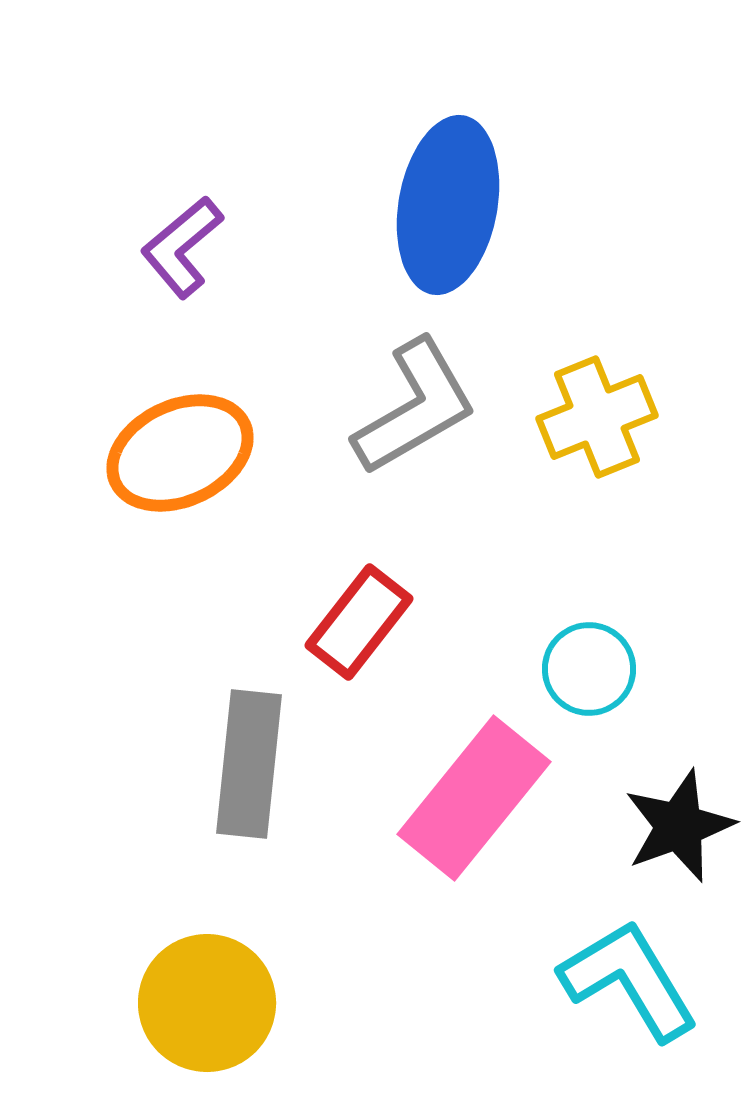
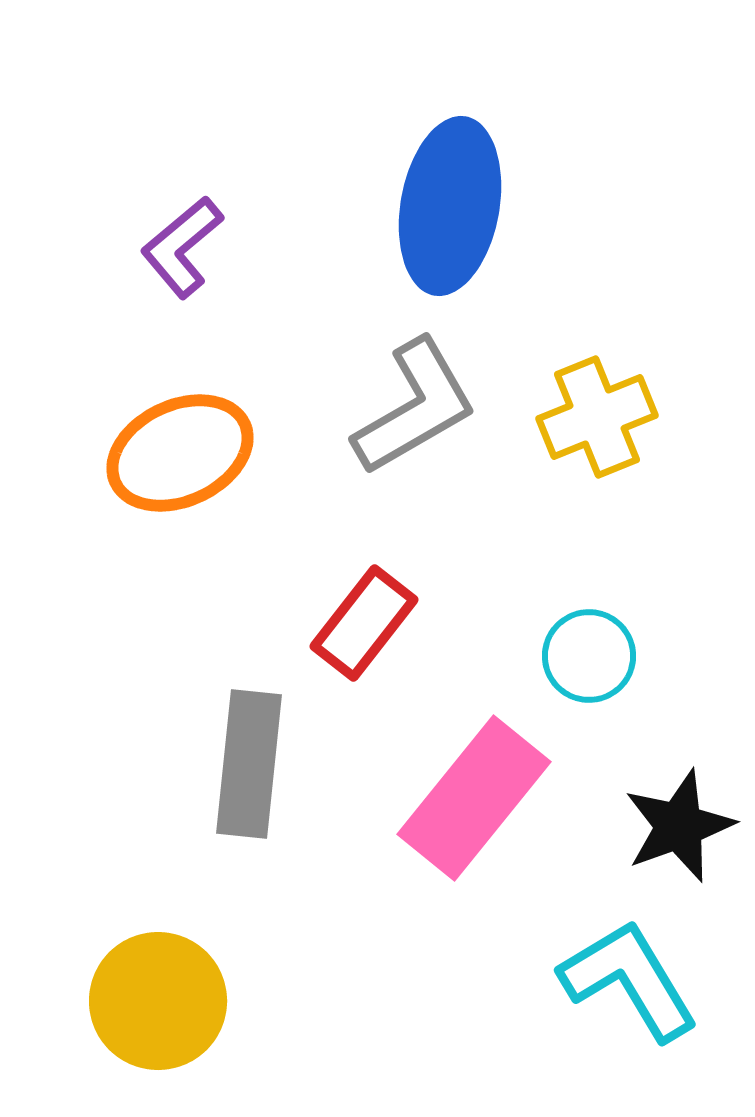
blue ellipse: moved 2 px right, 1 px down
red rectangle: moved 5 px right, 1 px down
cyan circle: moved 13 px up
yellow circle: moved 49 px left, 2 px up
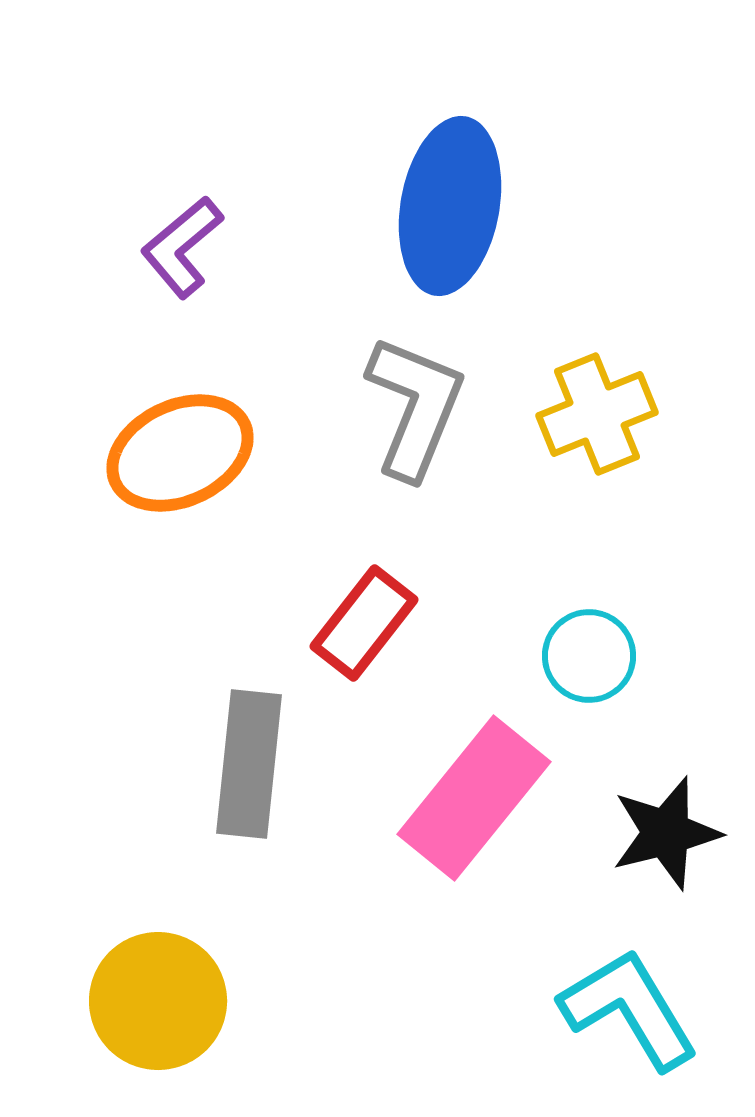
gray L-shape: rotated 38 degrees counterclockwise
yellow cross: moved 3 px up
black star: moved 13 px left, 7 px down; rotated 6 degrees clockwise
cyan L-shape: moved 29 px down
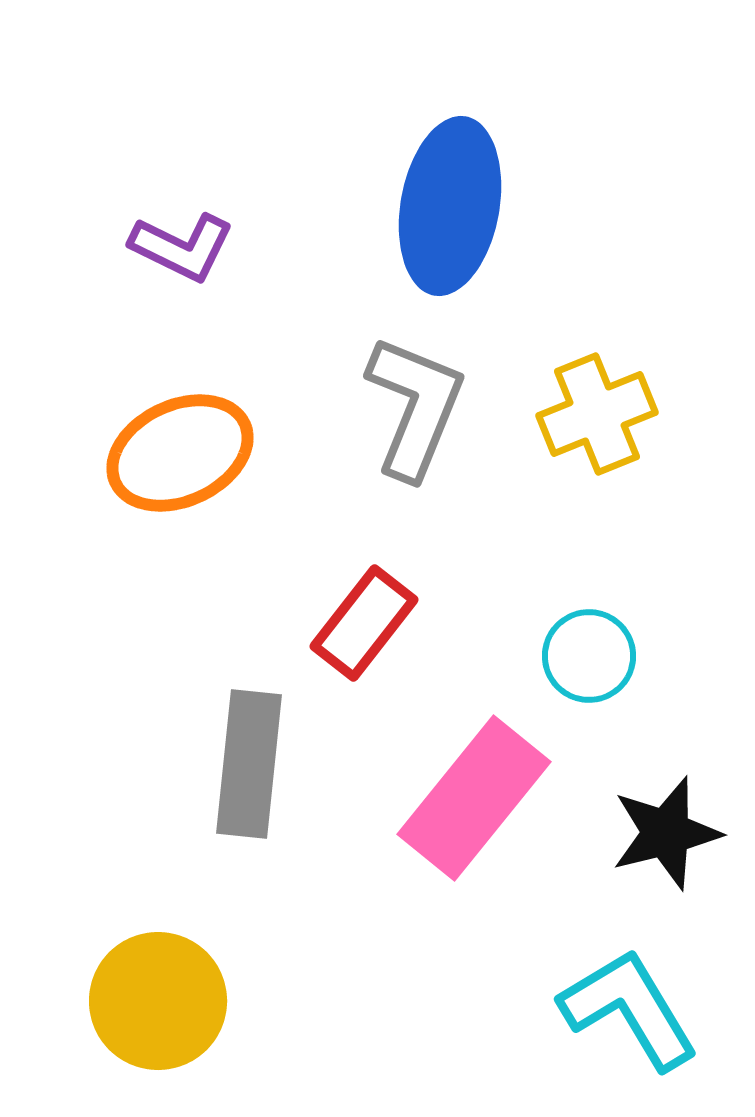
purple L-shape: rotated 114 degrees counterclockwise
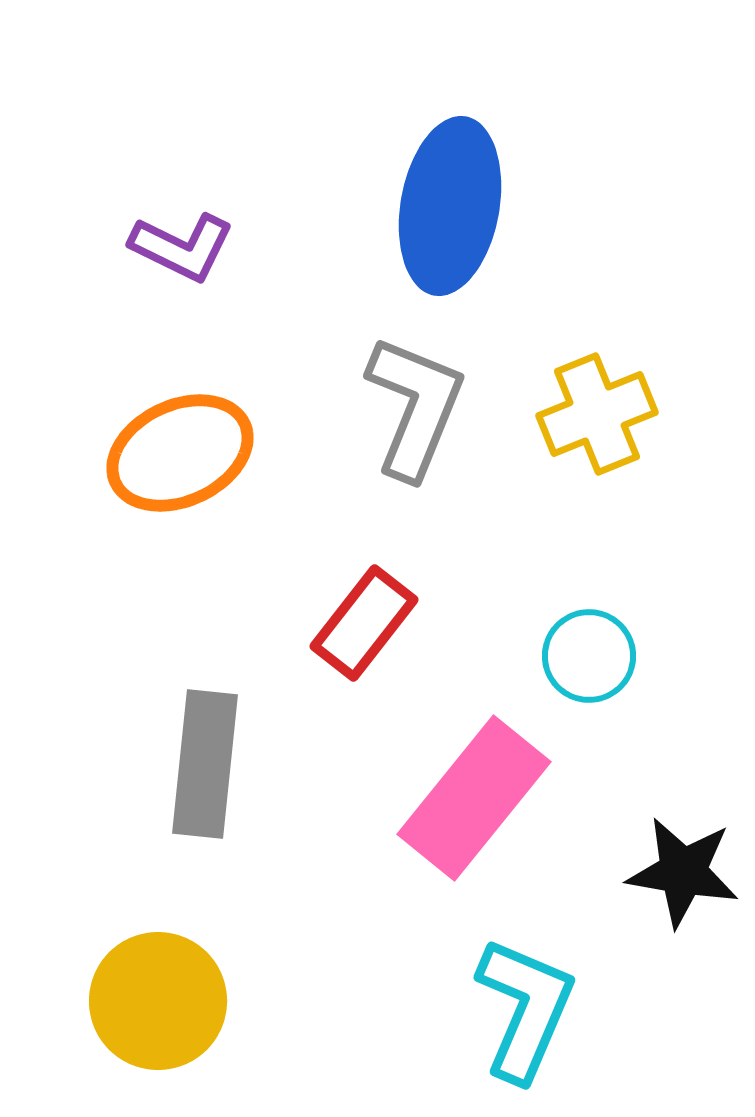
gray rectangle: moved 44 px left
black star: moved 17 px right, 39 px down; rotated 24 degrees clockwise
cyan L-shape: moved 104 px left; rotated 54 degrees clockwise
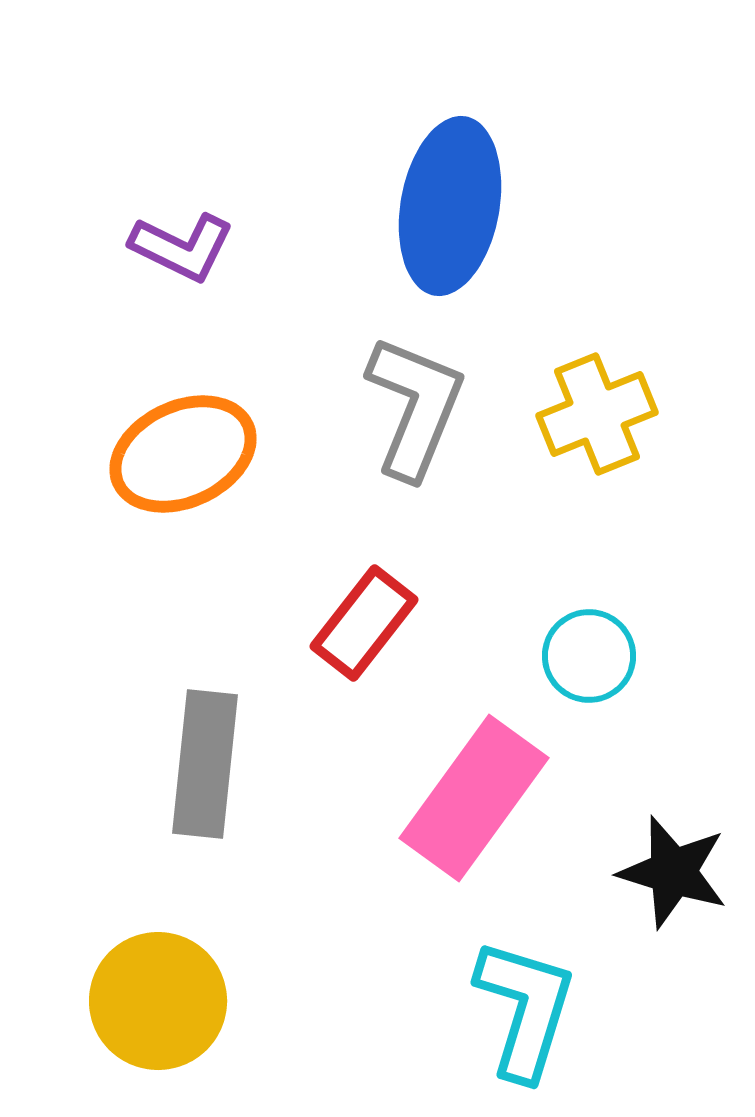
orange ellipse: moved 3 px right, 1 px down
pink rectangle: rotated 3 degrees counterclockwise
black star: moved 10 px left; rotated 7 degrees clockwise
cyan L-shape: rotated 6 degrees counterclockwise
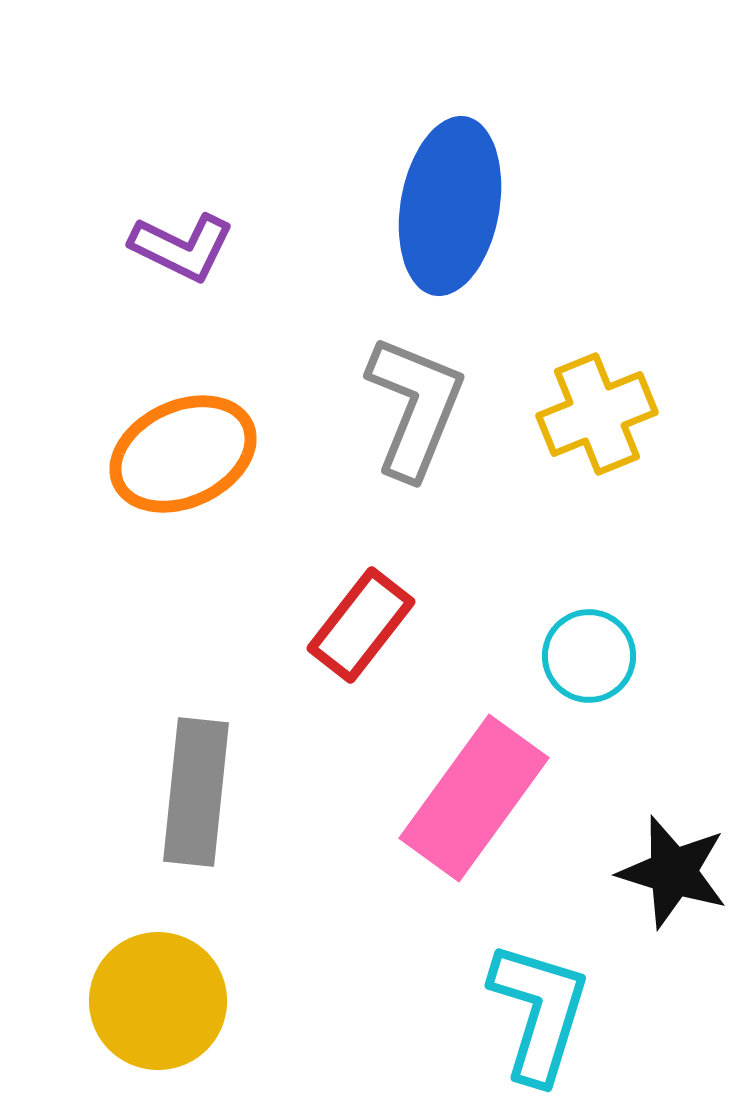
red rectangle: moved 3 px left, 2 px down
gray rectangle: moved 9 px left, 28 px down
cyan L-shape: moved 14 px right, 3 px down
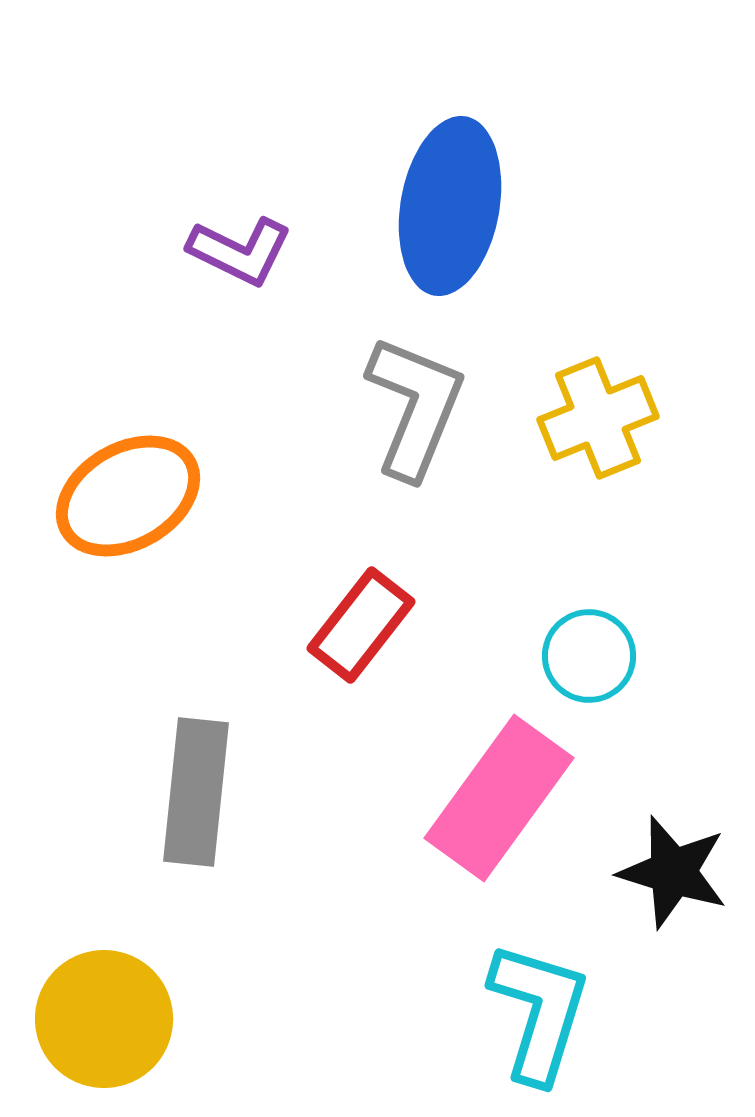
purple L-shape: moved 58 px right, 4 px down
yellow cross: moved 1 px right, 4 px down
orange ellipse: moved 55 px left, 42 px down; rotated 5 degrees counterclockwise
pink rectangle: moved 25 px right
yellow circle: moved 54 px left, 18 px down
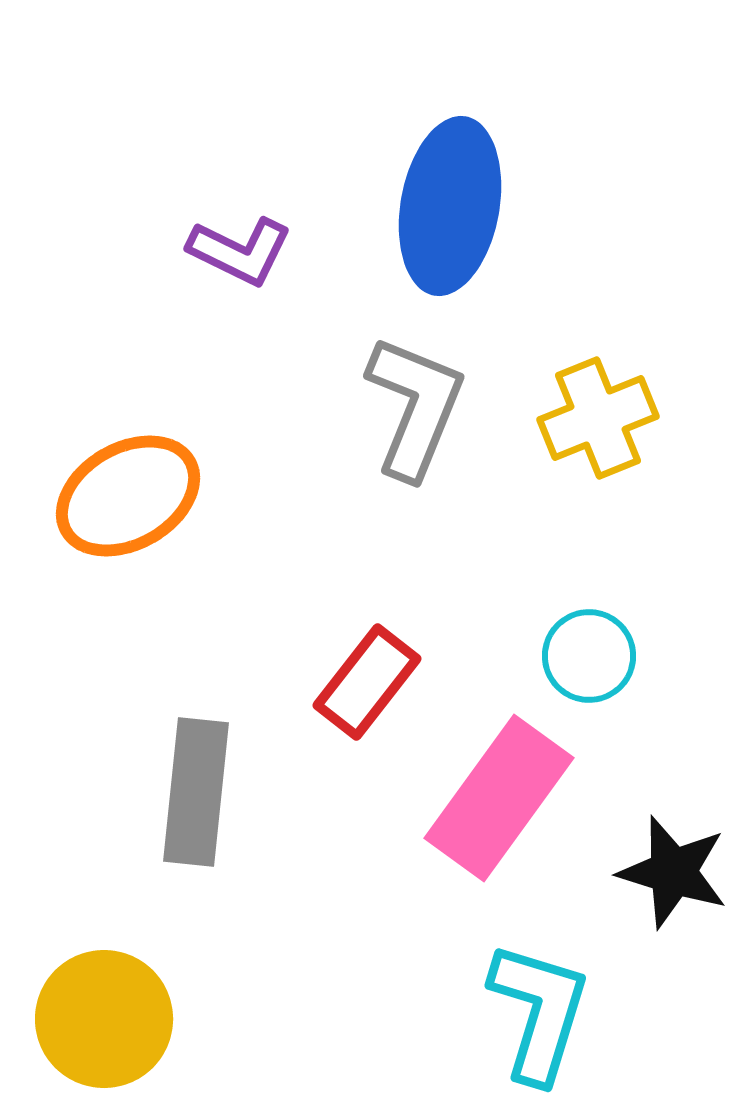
red rectangle: moved 6 px right, 57 px down
